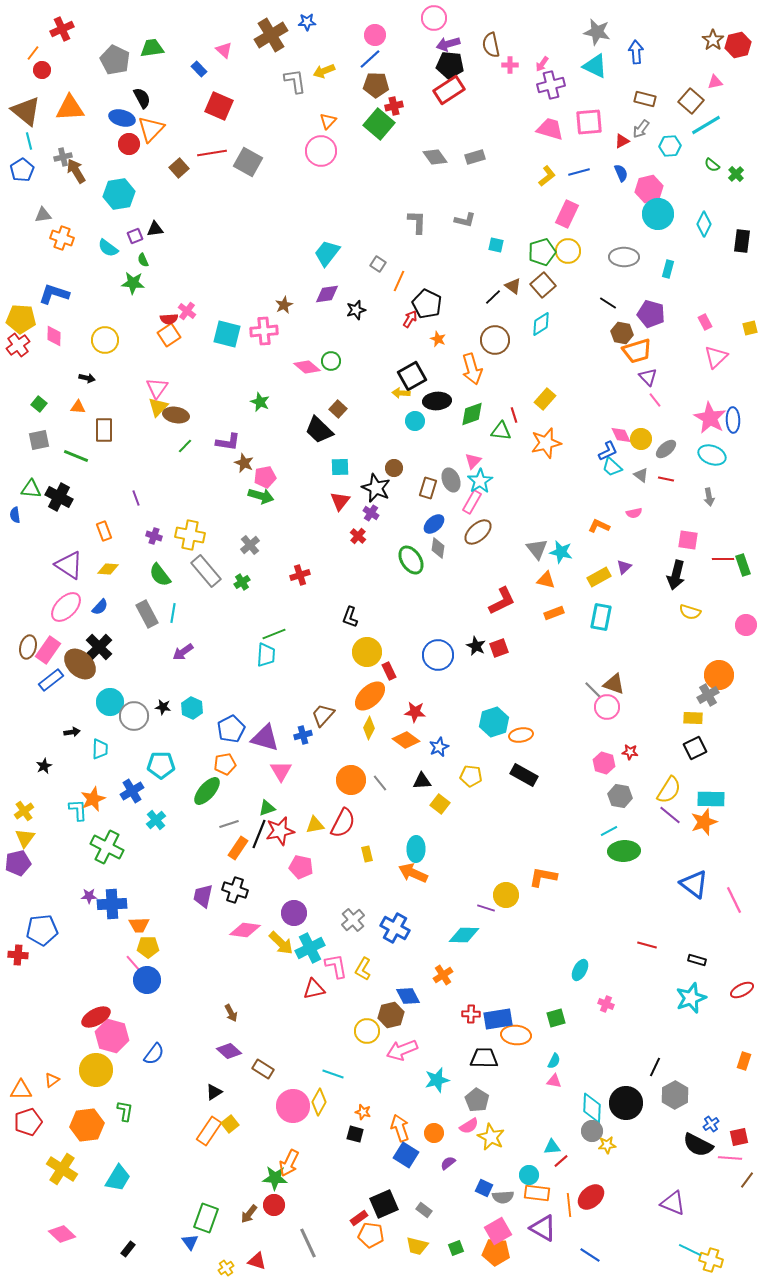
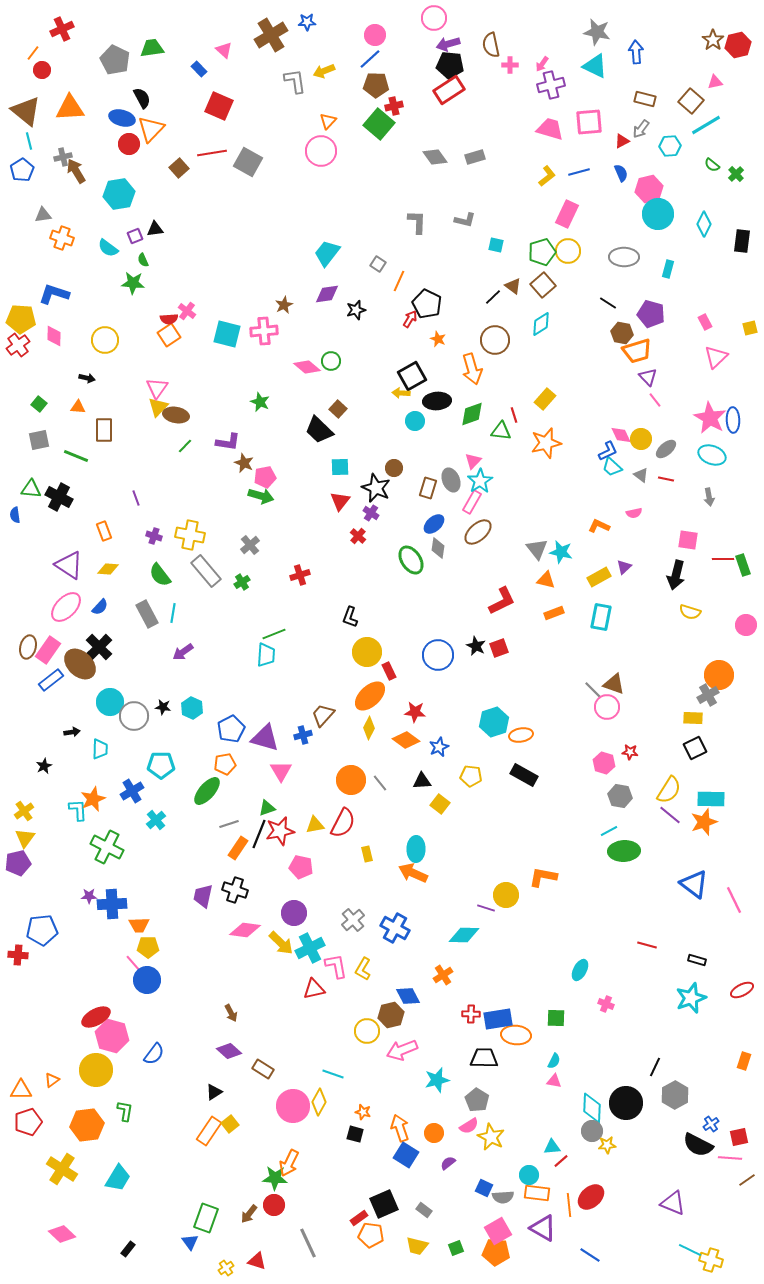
green square at (556, 1018): rotated 18 degrees clockwise
brown line at (747, 1180): rotated 18 degrees clockwise
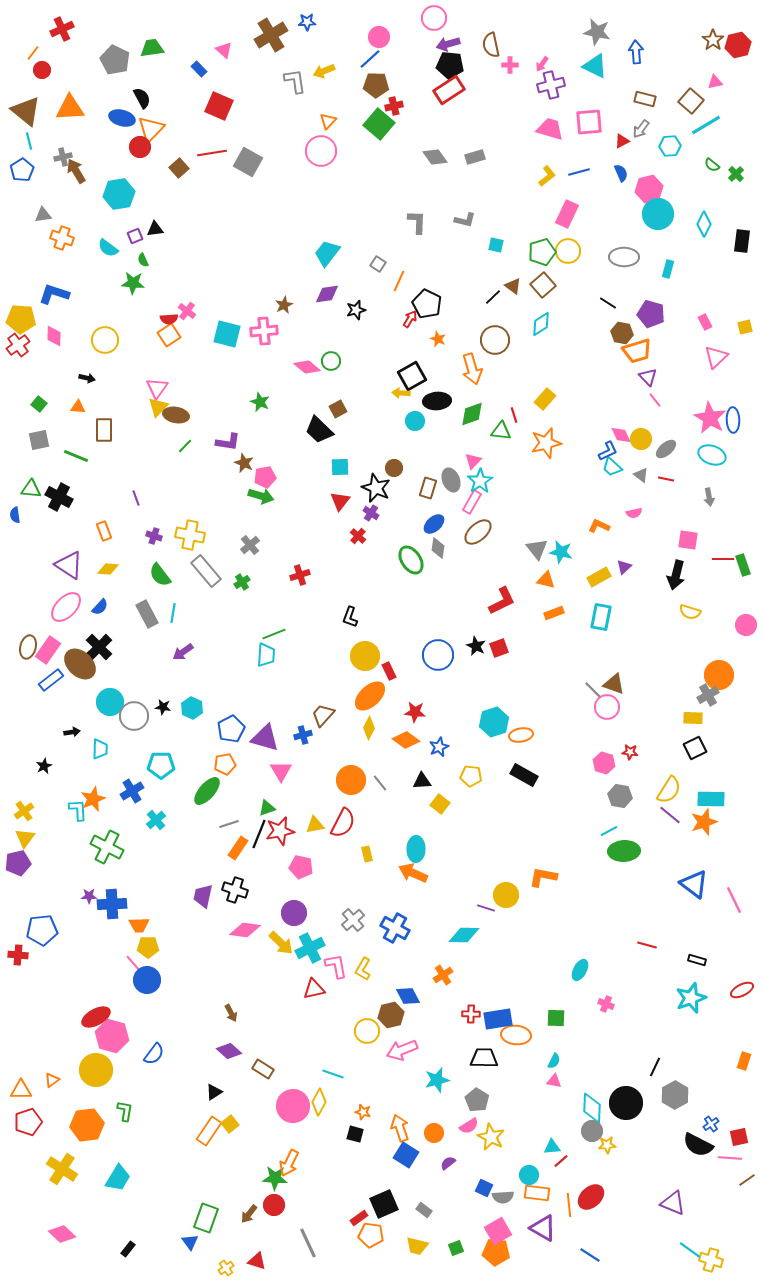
pink circle at (375, 35): moved 4 px right, 2 px down
red circle at (129, 144): moved 11 px right, 3 px down
yellow square at (750, 328): moved 5 px left, 1 px up
brown square at (338, 409): rotated 18 degrees clockwise
yellow circle at (367, 652): moved 2 px left, 4 px down
cyan line at (690, 1250): rotated 10 degrees clockwise
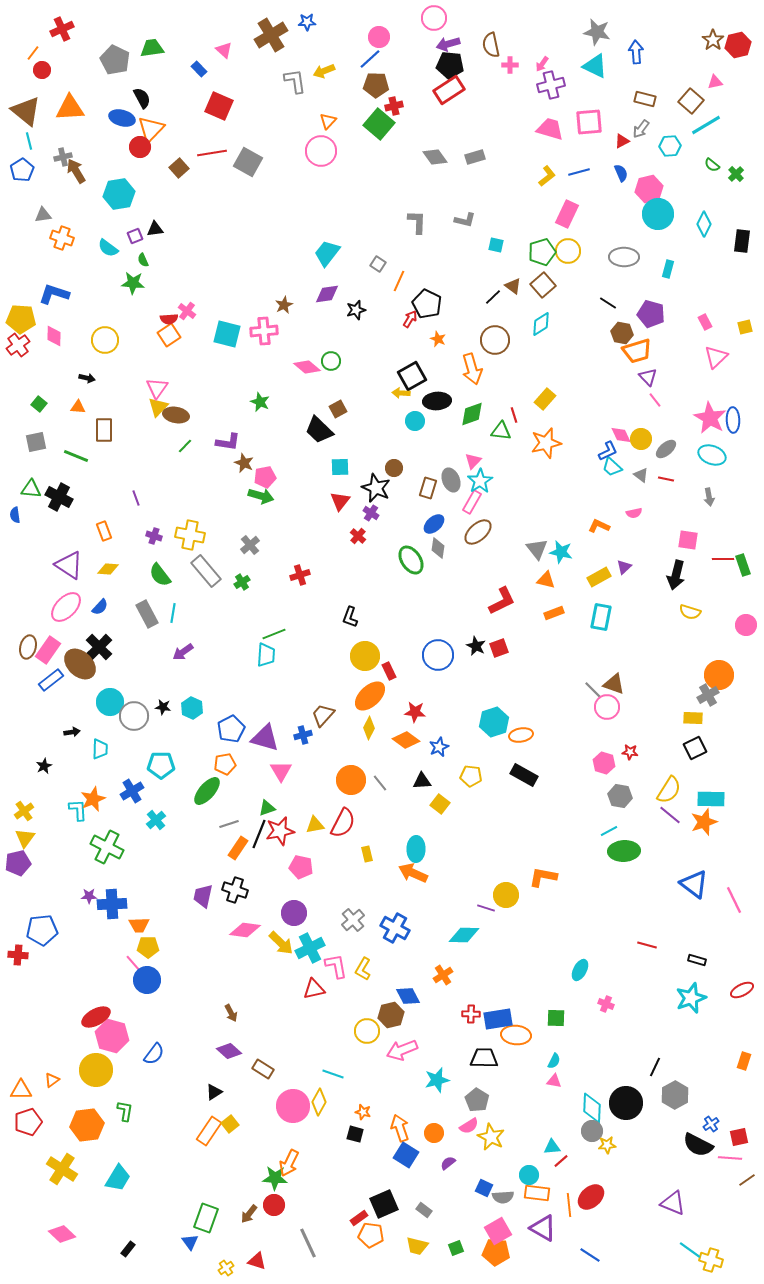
gray square at (39, 440): moved 3 px left, 2 px down
